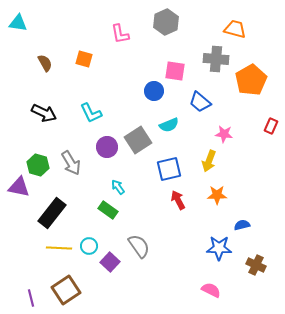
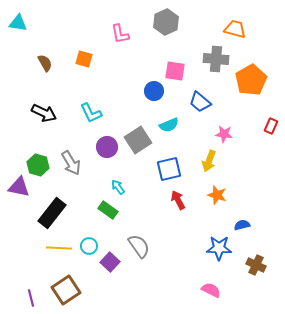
orange star: rotated 18 degrees clockwise
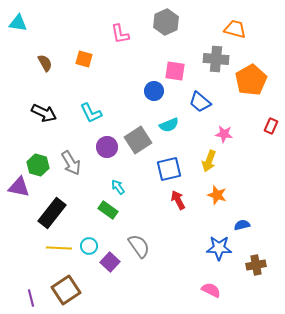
brown cross: rotated 36 degrees counterclockwise
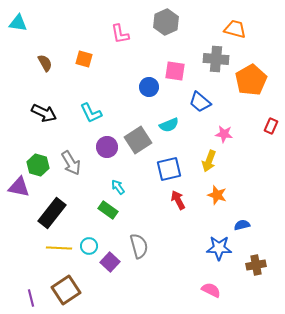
blue circle: moved 5 px left, 4 px up
gray semicircle: rotated 20 degrees clockwise
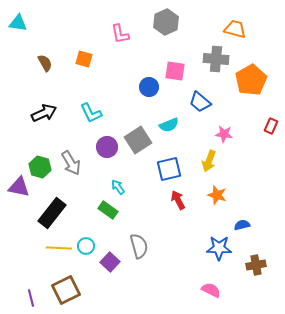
black arrow: rotated 50 degrees counterclockwise
green hexagon: moved 2 px right, 2 px down
cyan circle: moved 3 px left
brown square: rotated 8 degrees clockwise
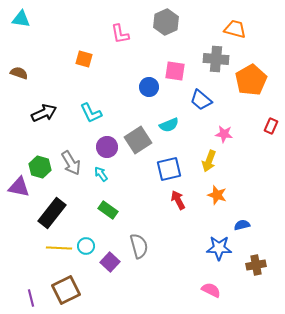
cyan triangle: moved 3 px right, 4 px up
brown semicircle: moved 26 px left, 10 px down; rotated 42 degrees counterclockwise
blue trapezoid: moved 1 px right, 2 px up
cyan arrow: moved 17 px left, 13 px up
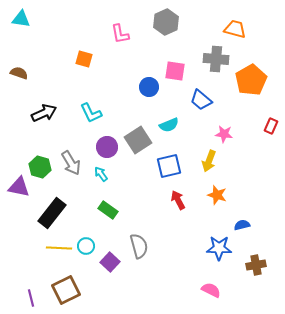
blue square: moved 3 px up
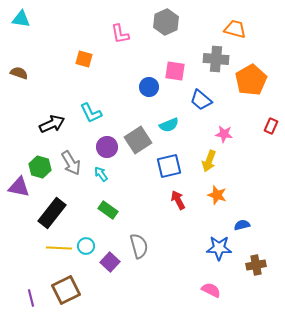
black arrow: moved 8 px right, 11 px down
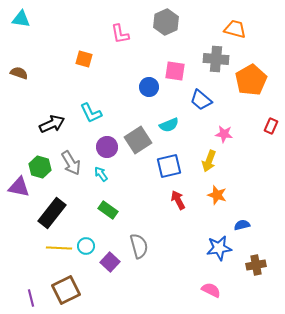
blue star: rotated 10 degrees counterclockwise
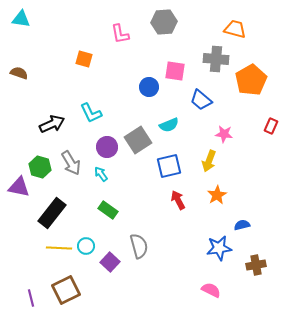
gray hexagon: moved 2 px left; rotated 20 degrees clockwise
orange star: rotated 24 degrees clockwise
